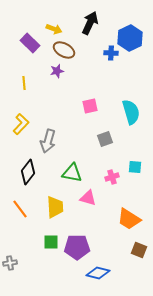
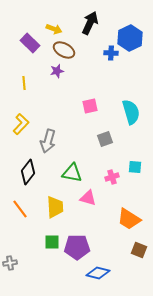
green square: moved 1 px right
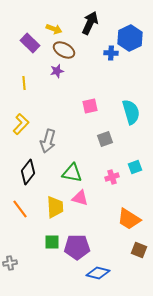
cyan square: rotated 24 degrees counterclockwise
pink triangle: moved 8 px left
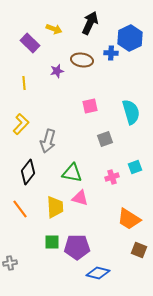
brown ellipse: moved 18 px right, 10 px down; rotated 20 degrees counterclockwise
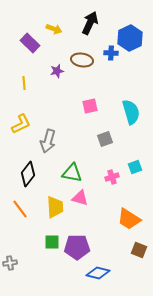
yellow L-shape: rotated 20 degrees clockwise
black diamond: moved 2 px down
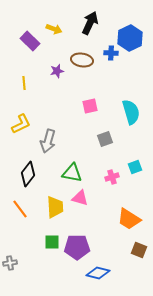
purple rectangle: moved 2 px up
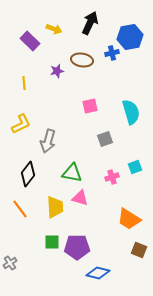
blue hexagon: moved 1 px up; rotated 15 degrees clockwise
blue cross: moved 1 px right; rotated 16 degrees counterclockwise
gray cross: rotated 24 degrees counterclockwise
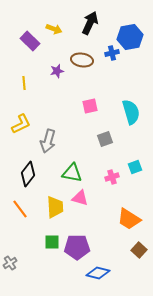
brown square: rotated 21 degrees clockwise
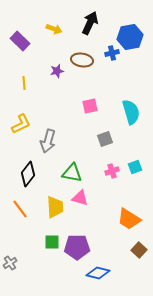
purple rectangle: moved 10 px left
pink cross: moved 6 px up
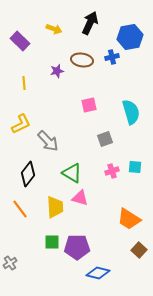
blue cross: moved 4 px down
pink square: moved 1 px left, 1 px up
gray arrow: rotated 60 degrees counterclockwise
cyan square: rotated 24 degrees clockwise
green triangle: rotated 20 degrees clockwise
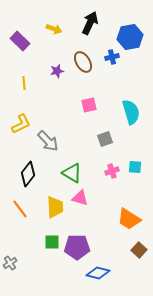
brown ellipse: moved 1 px right, 2 px down; rotated 50 degrees clockwise
